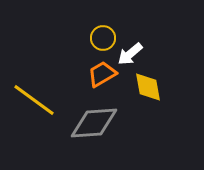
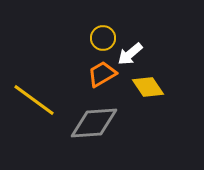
yellow diamond: rotated 24 degrees counterclockwise
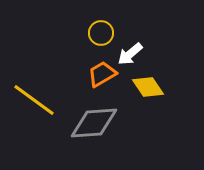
yellow circle: moved 2 px left, 5 px up
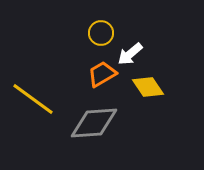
yellow line: moved 1 px left, 1 px up
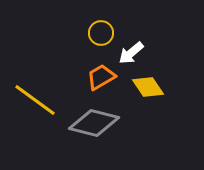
white arrow: moved 1 px right, 1 px up
orange trapezoid: moved 1 px left, 3 px down
yellow line: moved 2 px right, 1 px down
gray diamond: rotated 18 degrees clockwise
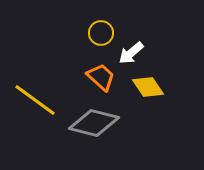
orange trapezoid: rotated 72 degrees clockwise
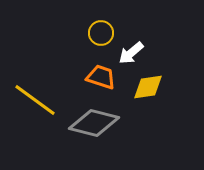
orange trapezoid: rotated 24 degrees counterclockwise
yellow diamond: rotated 64 degrees counterclockwise
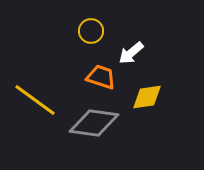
yellow circle: moved 10 px left, 2 px up
yellow diamond: moved 1 px left, 10 px down
gray diamond: rotated 6 degrees counterclockwise
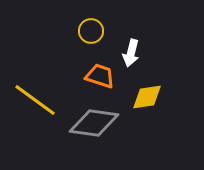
white arrow: rotated 36 degrees counterclockwise
orange trapezoid: moved 1 px left, 1 px up
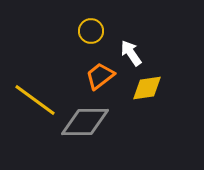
white arrow: rotated 132 degrees clockwise
orange trapezoid: rotated 56 degrees counterclockwise
yellow diamond: moved 9 px up
gray diamond: moved 9 px left, 1 px up; rotated 9 degrees counterclockwise
